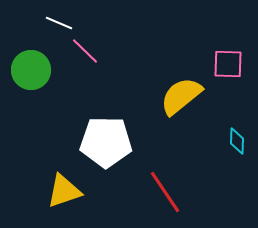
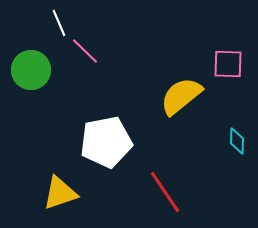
white line: rotated 44 degrees clockwise
white pentagon: rotated 12 degrees counterclockwise
yellow triangle: moved 4 px left, 2 px down
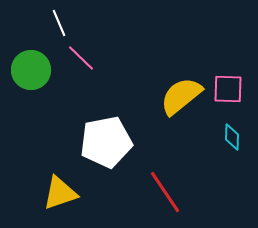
pink line: moved 4 px left, 7 px down
pink square: moved 25 px down
cyan diamond: moved 5 px left, 4 px up
